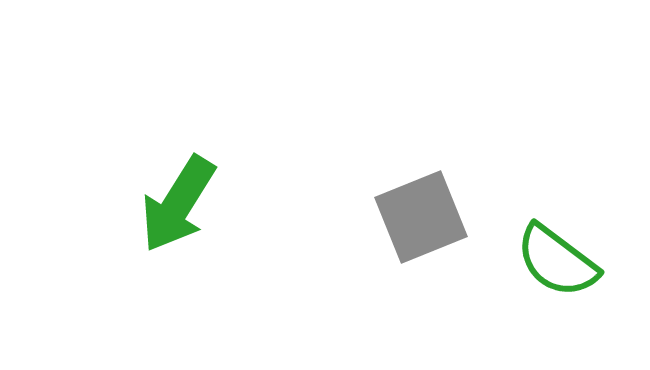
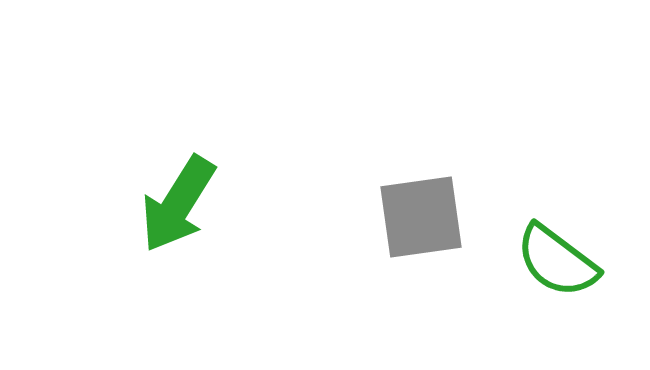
gray square: rotated 14 degrees clockwise
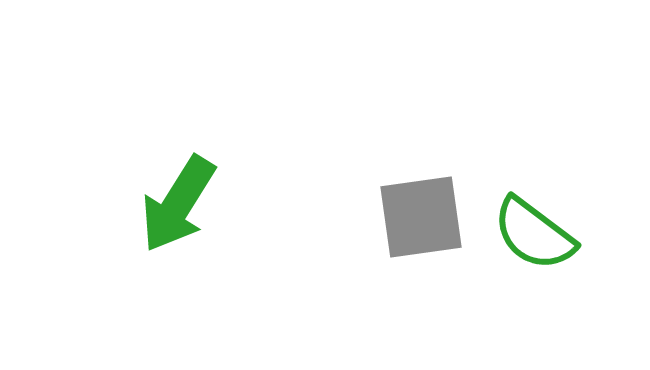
green semicircle: moved 23 px left, 27 px up
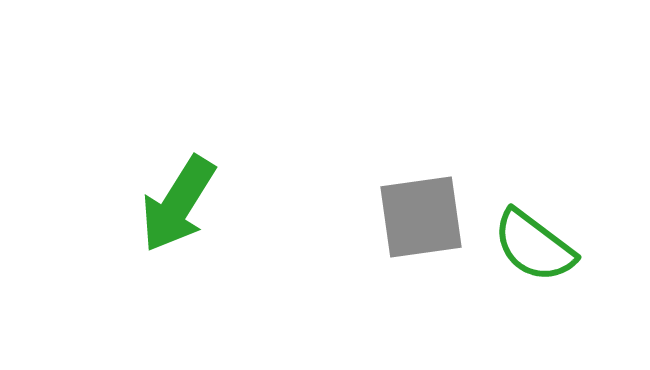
green semicircle: moved 12 px down
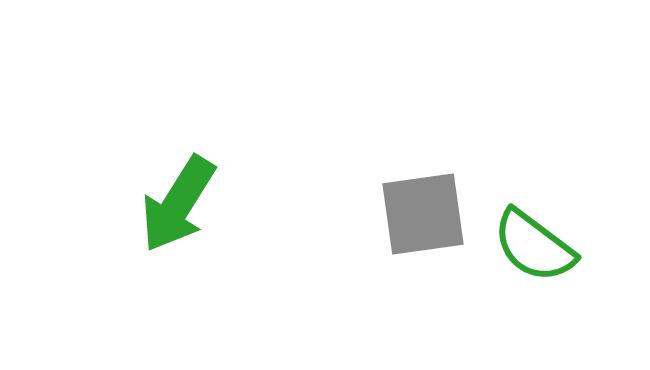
gray square: moved 2 px right, 3 px up
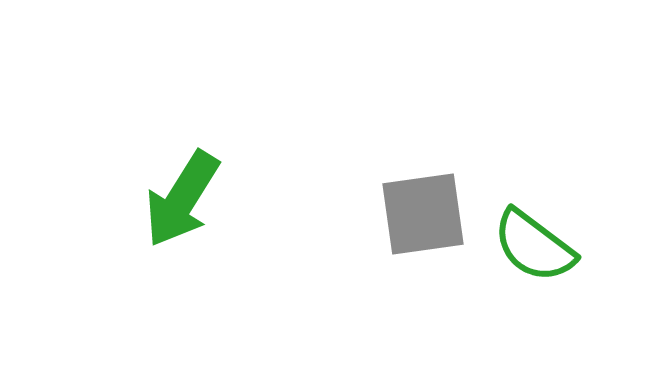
green arrow: moved 4 px right, 5 px up
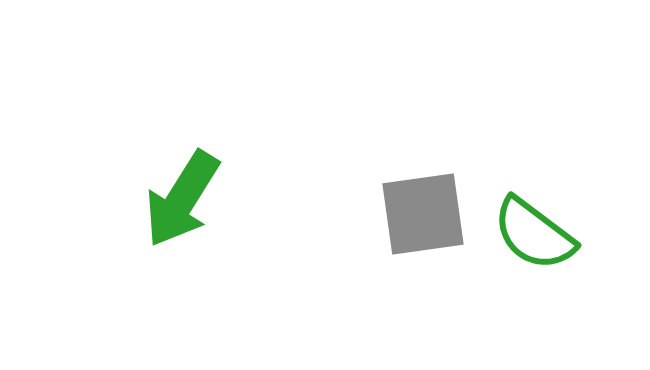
green semicircle: moved 12 px up
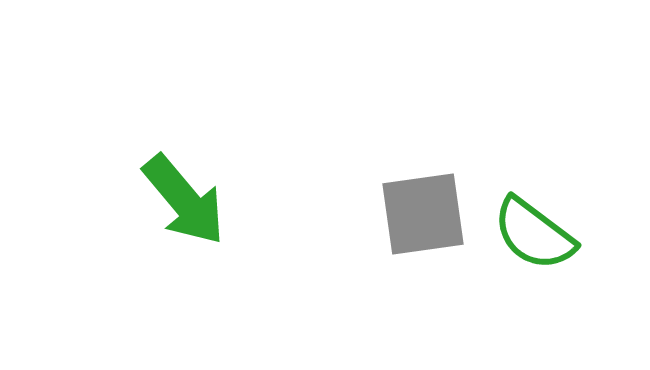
green arrow: moved 2 px right, 1 px down; rotated 72 degrees counterclockwise
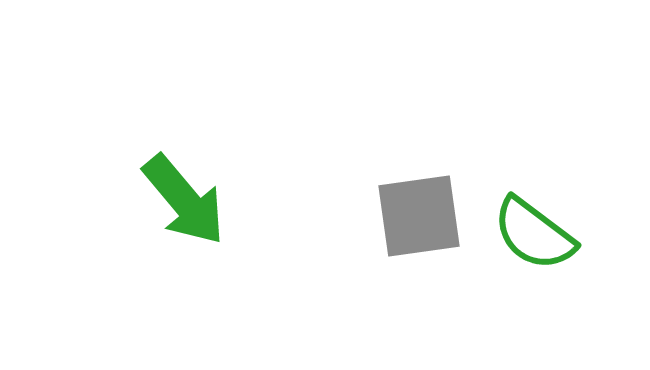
gray square: moved 4 px left, 2 px down
